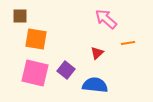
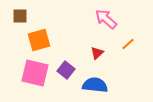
orange square: moved 3 px right, 1 px down; rotated 25 degrees counterclockwise
orange line: moved 1 px down; rotated 32 degrees counterclockwise
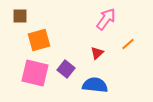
pink arrow: rotated 85 degrees clockwise
purple square: moved 1 px up
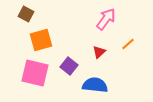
brown square: moved 6 px right, 2 px up; rotated 28 degrees clockwise
orange square: moved 2 px right
red triangle: moved 2 px right, 1 px up
purple square: moved 3 px right, 3 px up
